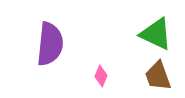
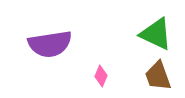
purple semicircle: rotated 75 degrees clockwise
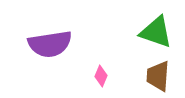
green triangle: moved 2 px up; rotated 6 degrees counterclockwise
brown trapezoid: rotated 24 degrees clockwise
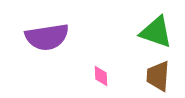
purple semicircle: moved 3 px left, 7 px up
pink diamond: rotated 25 degrees counterclockwise
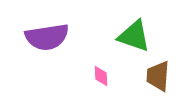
green triangle: moved 22 px left, 4 px down
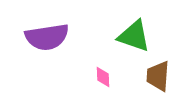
pink diamond: moved 2 px right, 1 px down
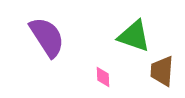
purple semicircle: rotated 114 degrees counterclockwise
brown trapezoid: moved 4 px right, 5 px up
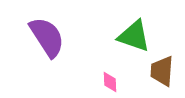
pink diamond: moved 7 px right, 5 px down
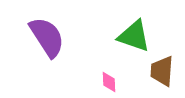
pink diamond: moved 1 px left
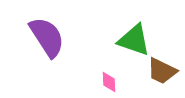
green triangle: moved 4 px down
brown trapezoid: rotated 68 degrees counterclockwise
